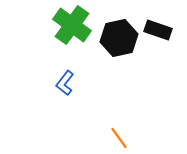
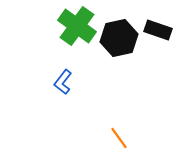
green cross: moved 5 px right, 1 px down
blue L-shape: moved 2 px left, 1 px up
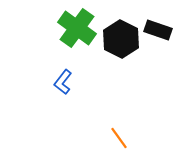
green cross: moved 2 px down
black hexagon: moved 2 px right, 1 px down; rotated 21 degrees counterclockwise
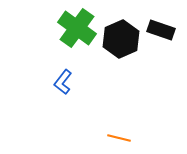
black rectangle: moved 3 px right
black hexagon: rotated 9 degrees clockwise
orange line: rotated 40 degrees counterclockwise
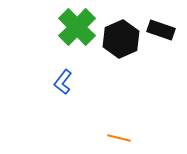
green cross: moved 1 px up; rotated 9 degrees clockwise
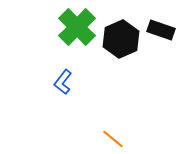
orange line: moved 6 px left, 1 px down; rotated 25 degrees clockwise
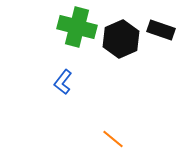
green cross: rotated 30 degrees counterclockwise
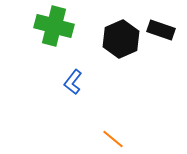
green cross: moved 23 px left, 1 px up
blue L-shape: moved 10 px right
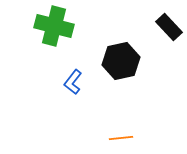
black rectangle: moved 8 px right, 3 px up; rotated 28 degrees clockwise
black hexagon: moved 22 px down; rotated 12 degrees clockwise
orange line: moved 8 px right, 1 px up; rotated 45 degrees counterclockwise
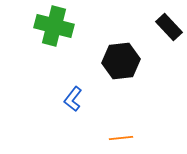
black hexagon: rotated 6 degrees clockwise
blue L-shape: moved 17 px down
